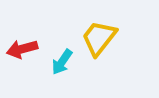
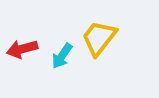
cyan arrow: moved 6 px up
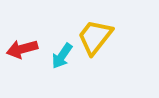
yellow trapezoid: moved 4 px left, 1 px up
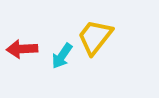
red arrow: rotated 12 degrees clockwise
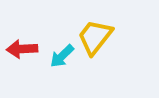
cyan arrow: rotated 12 degrees clockwise
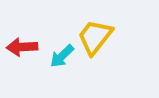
red arrow: moved 2 px up
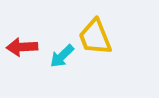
yellow trapezoid: rotated 60 degrees counterclockwise
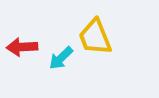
cyan arrow: moved 1 px left, 2 px down
